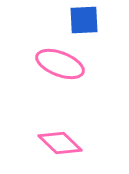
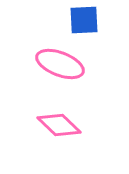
pink diamond: moved 1 px left, 18 px up
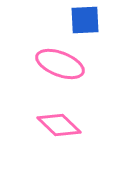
blue square: moved 1 px right
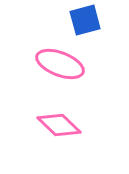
blue square: rotated 12 degrees counterclockwise
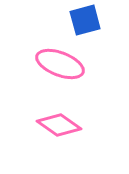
pink diamond: rotated 9 degrees counterclockwise
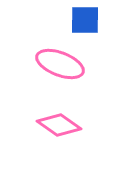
blue square: rotated 16 degrees clockwise
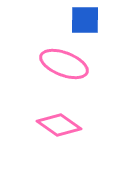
pink ellipse: moved 4 px right
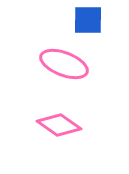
blue square: moved 3 px right
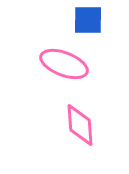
pink diamond: moved 21 px right; rotated 51 degrees clockwise
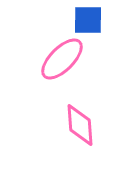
pink ellipse: moved 2 px left, 5 px up; rotated 66 degrees counterclockwise
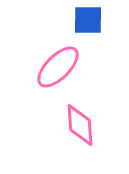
pink ellipse: moved 4 px left, 8 px down
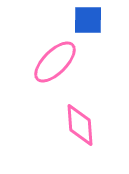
pink ellipse: moved 3 px left, 5 px up
